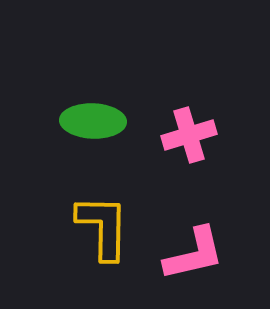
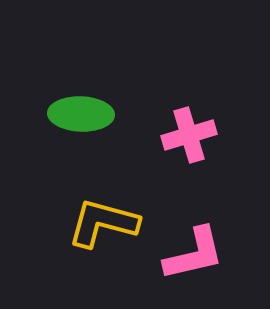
green ellipse: moved 12 px left, 7 px up
yellow L-shape: moved 4 px up; rotated 76 degrees counterclockwise
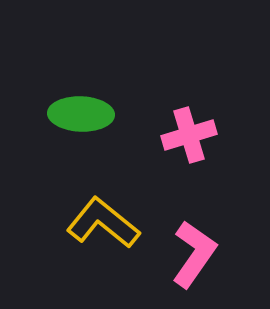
yellow L-shape: rotated 24 degrees clockwise
pink L-shape: rotated 42 degrees counterclockwise
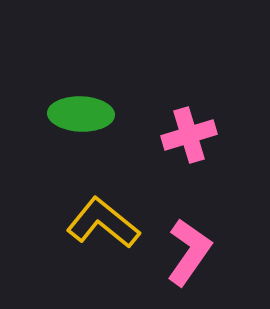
pink L-shape: moved 5 px left, 2 px up
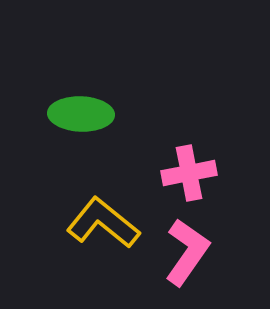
pink cross: moved 38 px down; rotated 6 degrees clockwise
pink L-shape: moved 2 px left
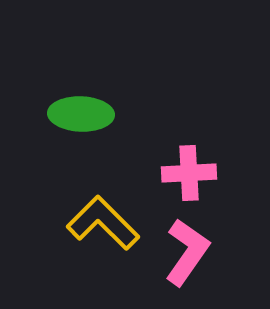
pink cross: rotated 8 degrees clockwise
yellow L-shape: rotated 6 degrees clockwise
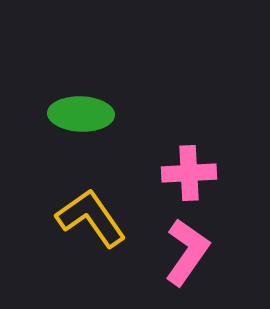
yellow L-shape: moved 12 px left, 5 px up; rotated 10 degrees clockwise
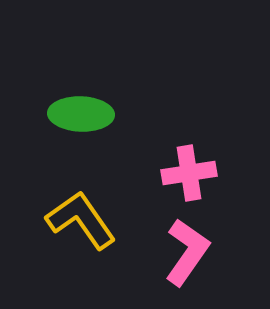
pink cross: rotated 6 degrees counterclockwise
yellow L-shape: moved 10 px left, 2 px down
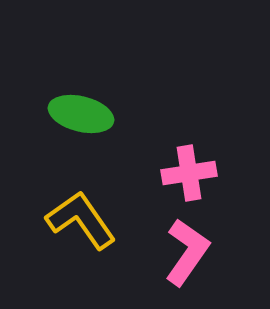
green ellipse: rotated 12 degrees clockwise
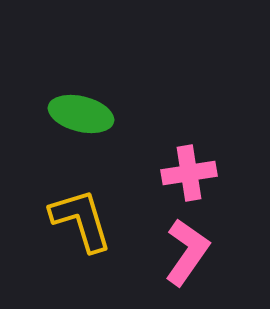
yellow L-shape: rotated 18 degrees clockwise
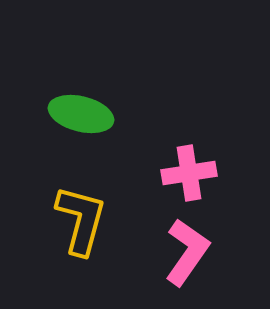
yellow L-shape: rotated 32 degrees clockwise
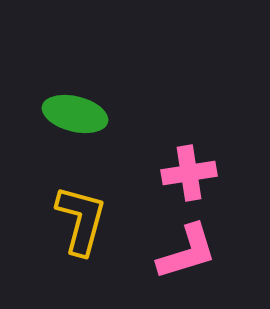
green ellipse: moved 6 px left
pink L-shape: rotated 38 degrees clockwise
